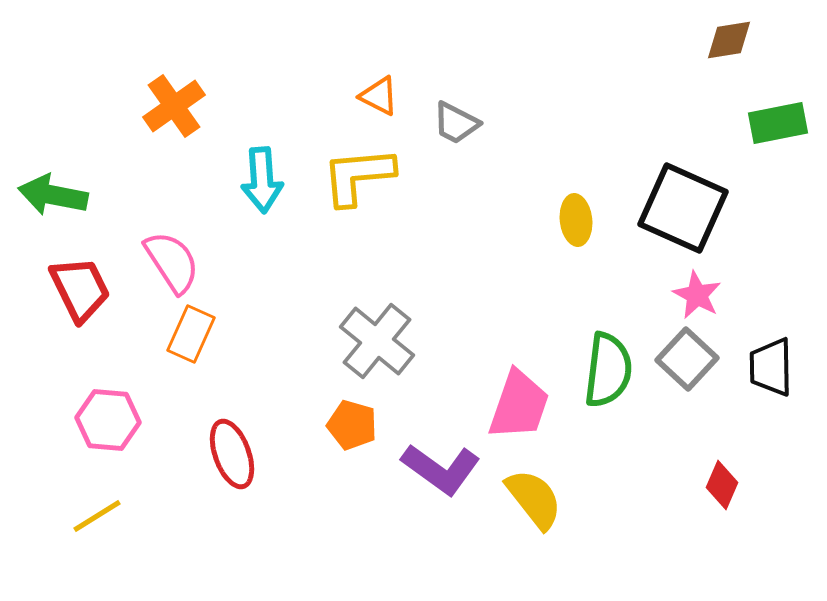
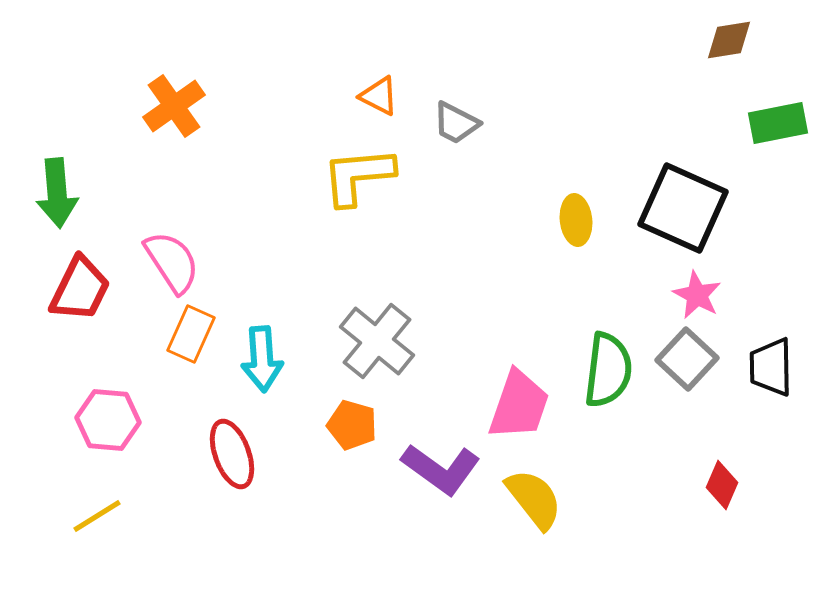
cyan arrow: moved 179 px down
green arrow: moved 4 px right, 2 px up; rotated 106 degrees counterclockwise
red trapezoid: rotated 52 degrees clockwise
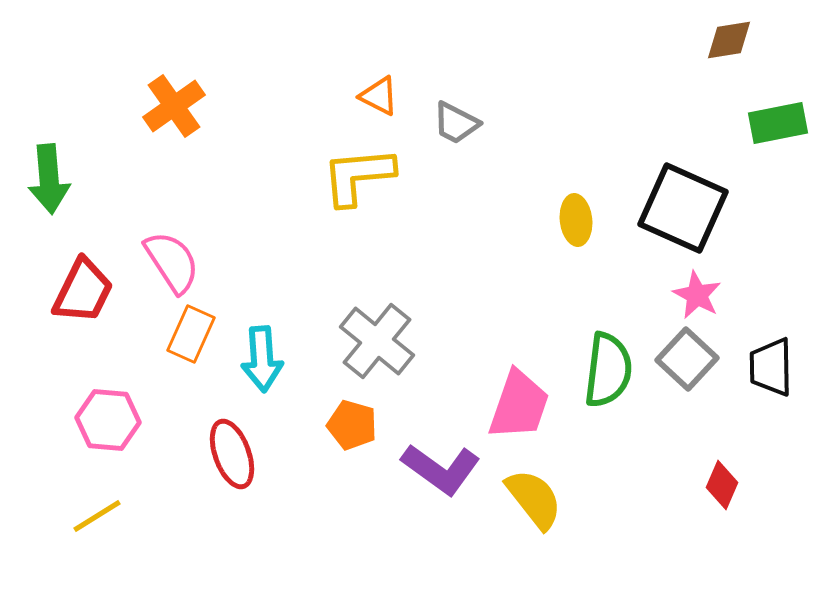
green arrow: moved 8 px left, 14 px up
red trapezoid: moved 3 px right, 2 px down
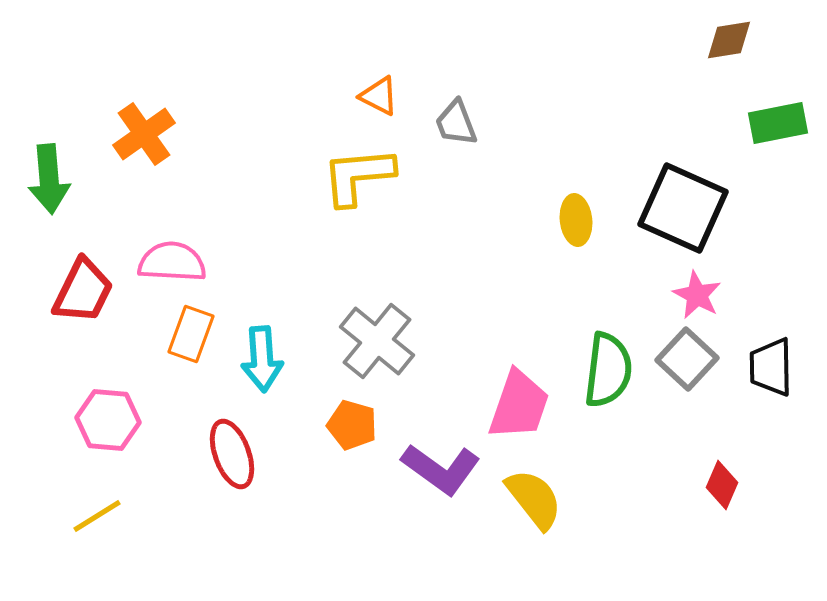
orange cross: moved 30 px left, 28 px down
gray trapezoid: rotated 42 degrees clockwise
pink semicircle: rotated 54 degrees counterclockwise
orange rectangle: rotated 4 degrees counterclockwise
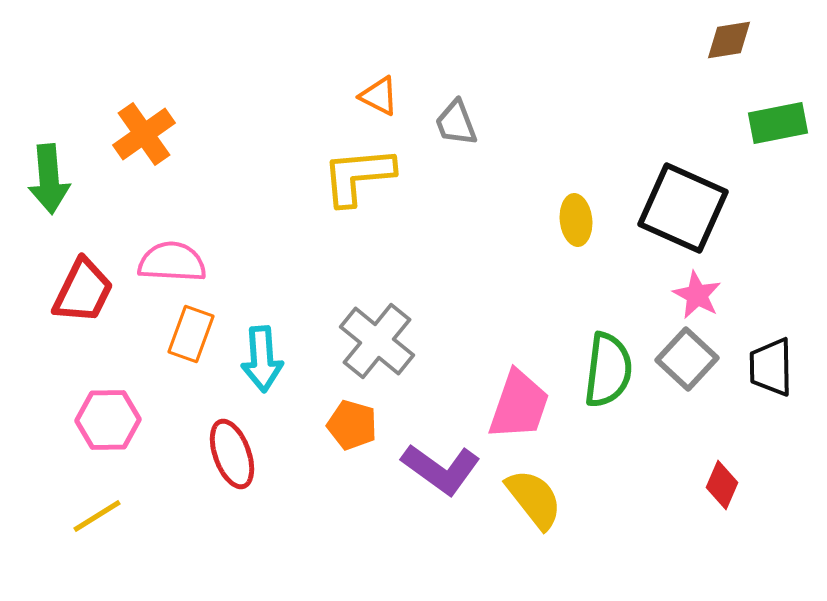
pink hexagon: rotated 6 degrees counterclockwise
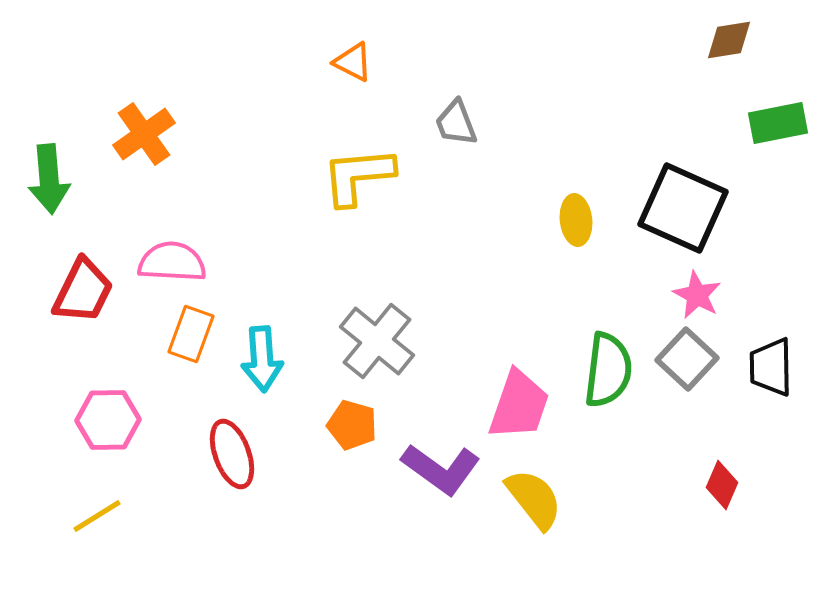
orange triangle: moved 26 px left, 34 px up
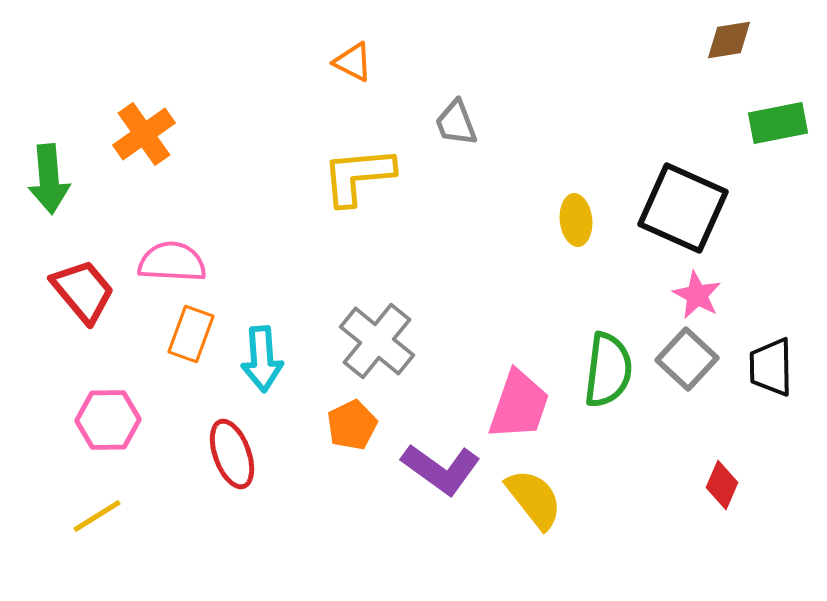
red trapezoid: rotated 66 degrees counterclockwise
orange pentagon: rotated 30 degrees clockwise
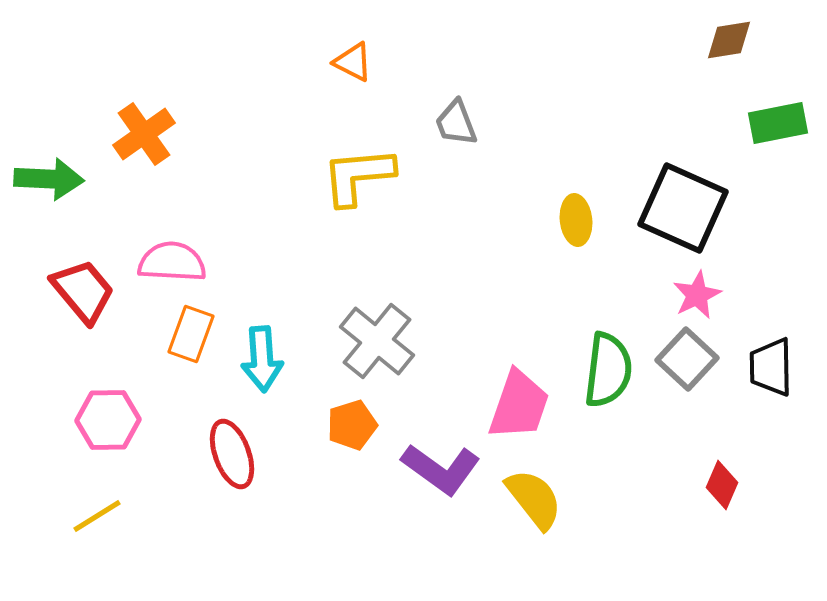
green arrow: rotated 82 degrees counterclockwise
pink star: rotated 18 degrees clockwise
orange pentagon: rotated 9 degrees clockwise
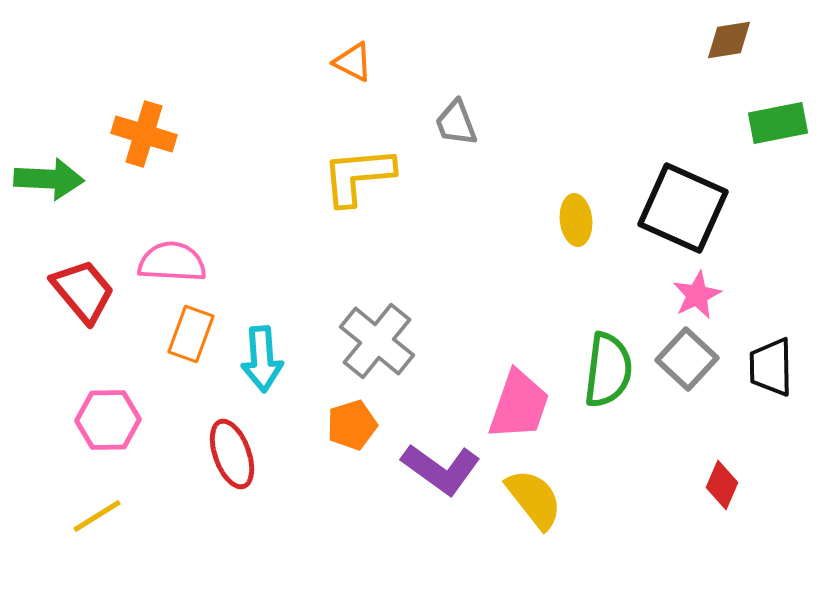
orange cross: rotated 38 degrees counterclockwise
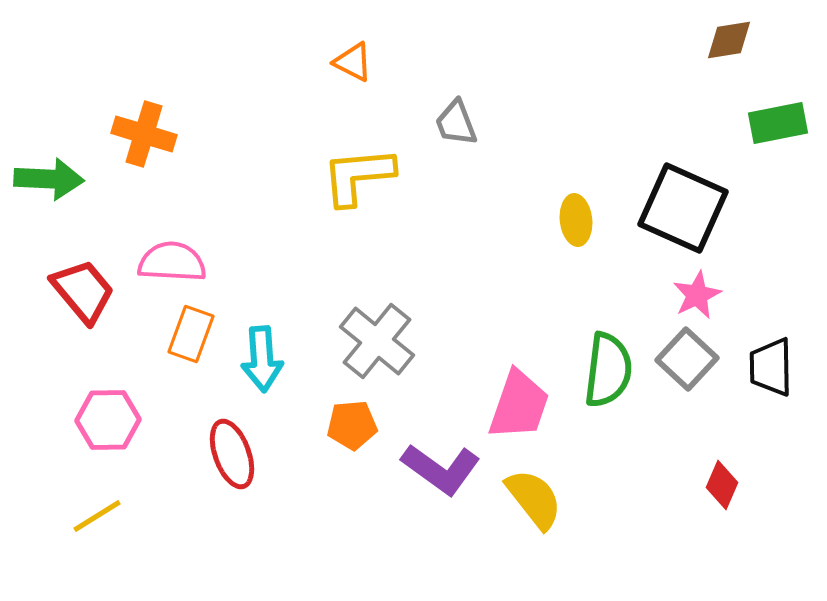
orange pentagon: rotated 12 degrees clockwise
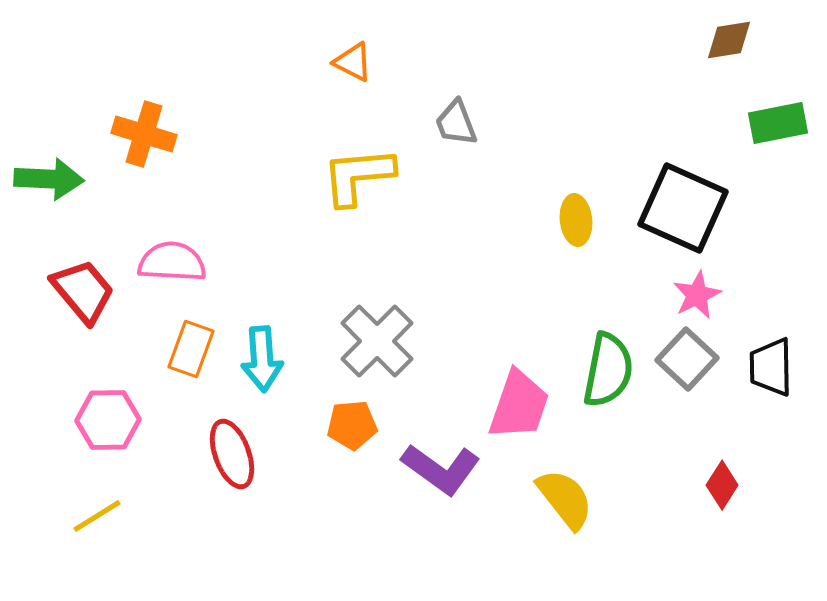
orange rectangle: moved 15 px down
gray cross: rotated 6 degrees clockwise
green semicircle: rotated 4 degrees clockwise
red diamond: rotated 9 degrees clockwise
yellow semicircle: moved 31 px right
